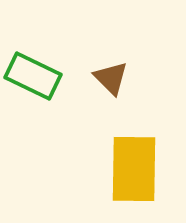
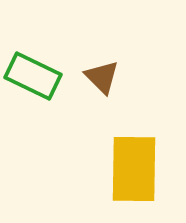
brown triangle: moved 9 px left, 1 px up
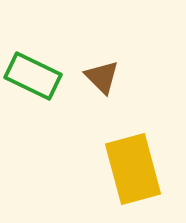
yellow rectangle: moved 1 px left; rotated 16 degrees counterclockwise
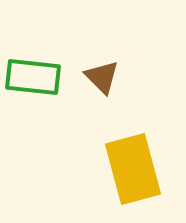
green rectangle: moved 1 px down; rotated 20 degrees counterclockwise
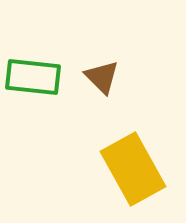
yellow rectangle: rotated 14 degrees counterclockwise
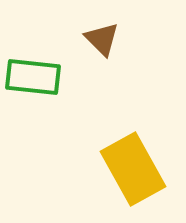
brown triangle: moved 38 px up
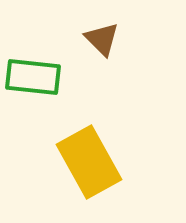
yellow rectangle: moved 44 px left, 7 px up
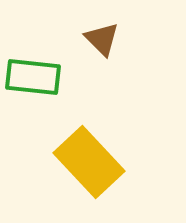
yellow rectangle: rotated 14 degrees counterclockwise
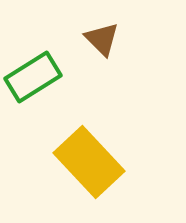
green rectangle: rotated 38 degrees counterclockwise
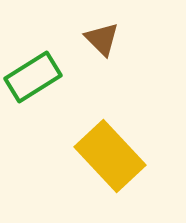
yellow rectangle: moved 21 px right, 6 px up
